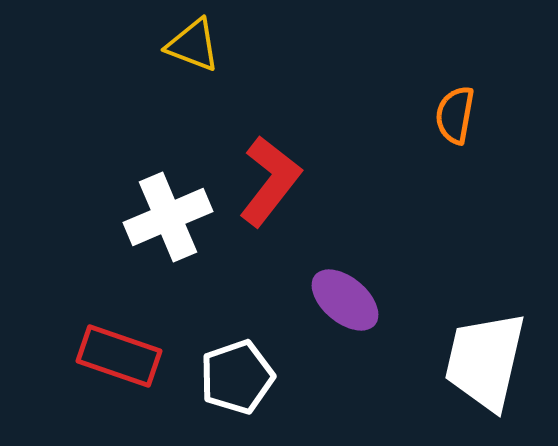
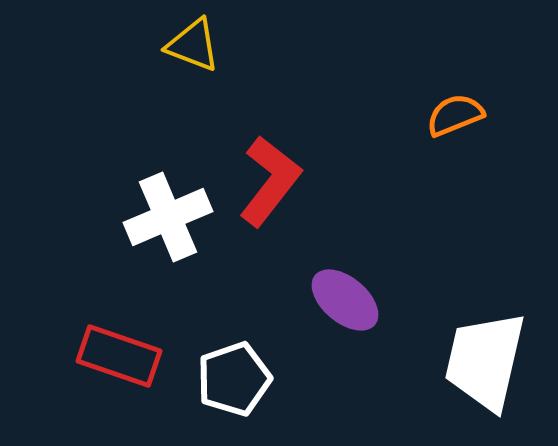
orange semicircle: rotated 58 degrees clockwise
white pentagon: moved 3 px left, 2 px down
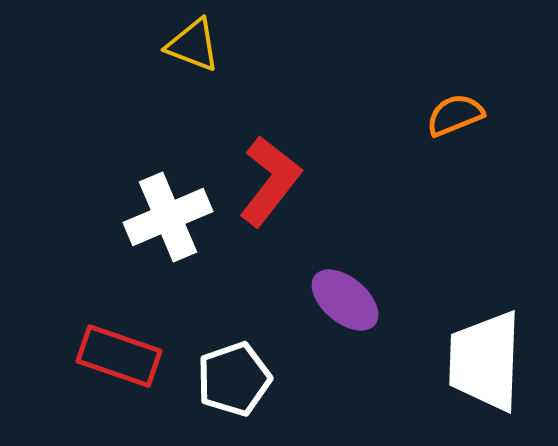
white trapezoid: rotated 11 degrees counterclockwise
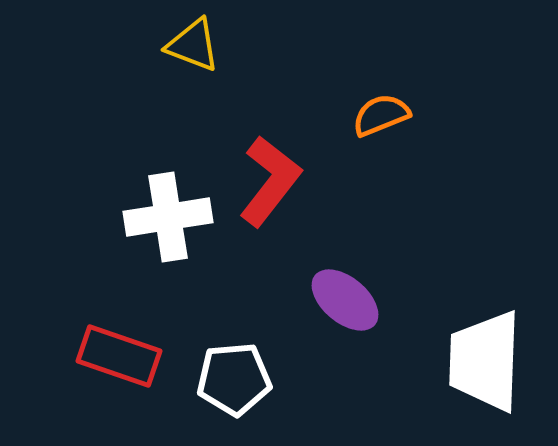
orange semicircle: moved 74 px left
white cross: rotated 14 degrees clockwise
white pentagon: rotated 14 degrees clockwise
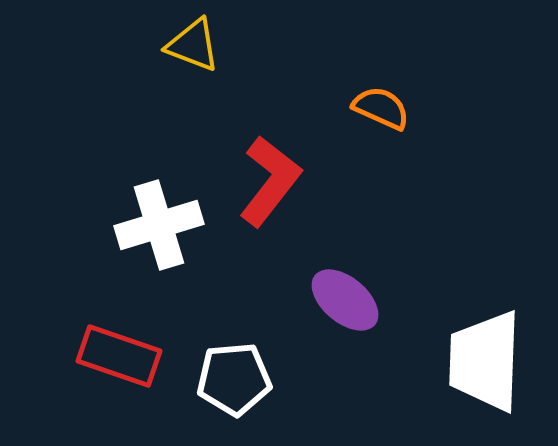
orange semicircle: moved 7 px up; rotated 46 degrees clockwise
white cross: moved 9 px left, 8 px down; rotated 8 degrees counterclockwise
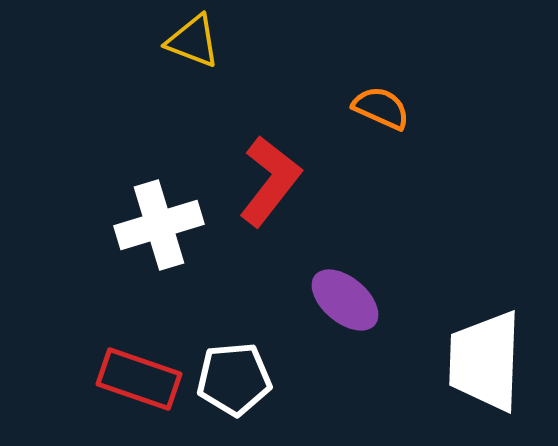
yellow triangle: moved 4 px up
red rectangle: moved 20 px right, 23 px down
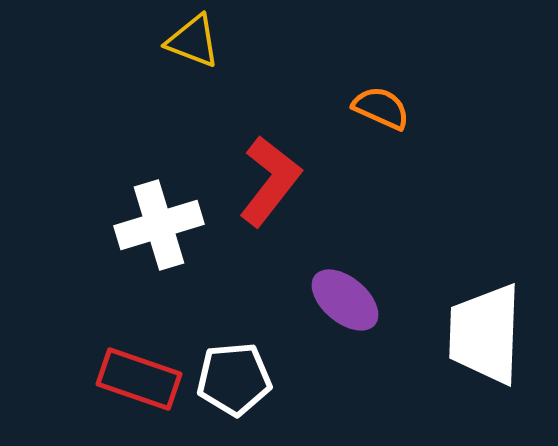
white trapezoid: moved 27 px up
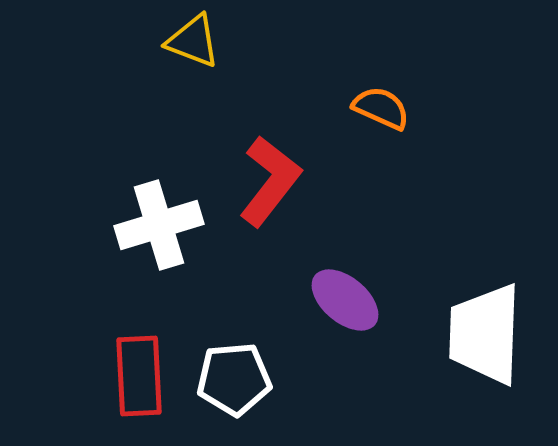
red rectangle: moved 3 px up; rotated 68 degrees clockwise
